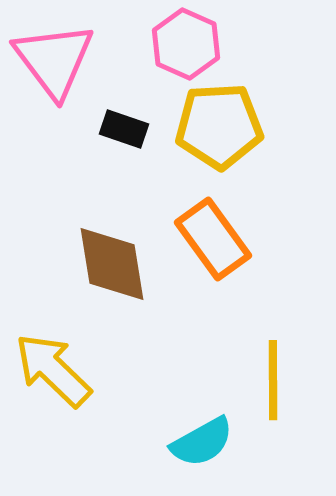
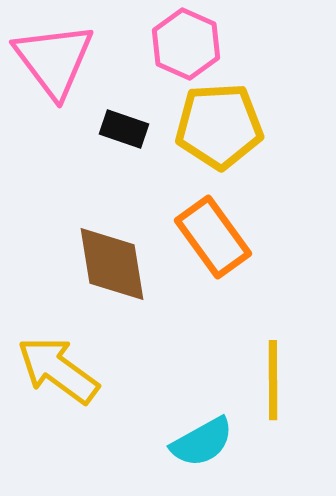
orange rectangle: moved 2 px up
yellow arrow: moved 5 px right; rotated 8 degrees counterclockwise
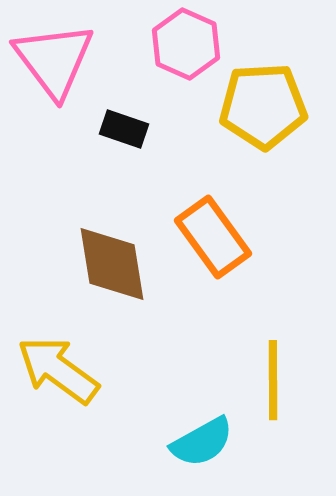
yellow pentagon: moved 44 px right, 20 px up
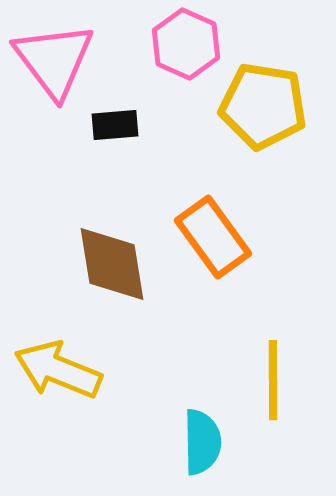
yellow pentagon: rotated 12 degrees clockwise
black rectangle: moved 9 px left, 4 px up; rotated 24 degrees counterclockwise
yellow arrow: rotated 14 degrees counterclockwise
cyan semicircle: rotated 62 degrees counterclockwise
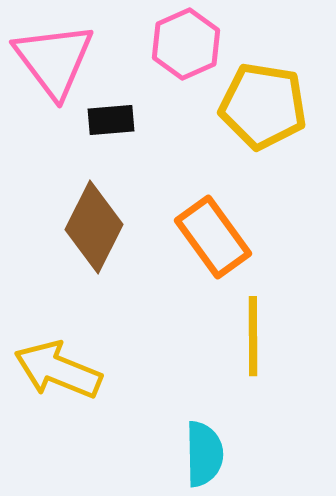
pink hexagon: rotated 12 degrees clockwise
black rectangle: moved 4 px left, 5 px up
brown diamond: moved 18 px left, 37 px up; rotated 36 degrees clockwise
yellow line: moved 20 px left, 44 px up
cyan semicircle: moved 2 px right, 12 px down
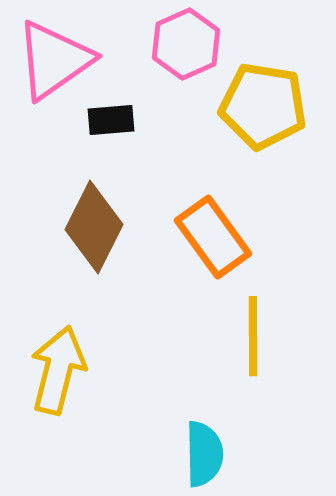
pink triangle: rotated 32 degrees clockwise
yellow arrow: rotated 82 degrees clockwise
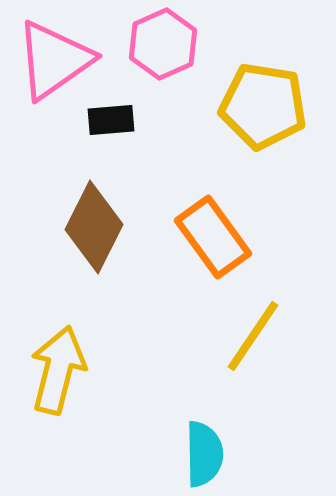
pink hexagon: moved 23 px left
yellow line: rotated 34 degrees clockwise
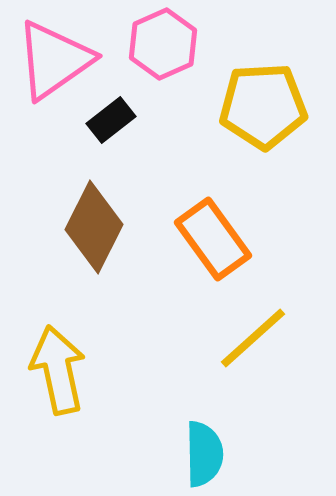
yellow pentagon: rotated 12 degrees counterclockwise
black rectangle: rotated 33 degrees counterclockwise
orange rectangle: moved 2 px down
yellow line: moved 2 px down; rotated 14 degrees clockwise
yellow arrow: rotated 26 degrees counterclockwise
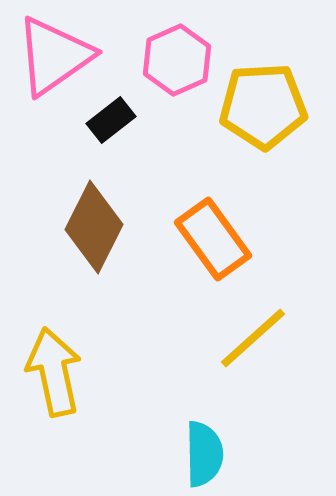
pink hexagon: moved 14 px right, 16 px down
pink triangle: moved 4 px up
yellow arrow: moved 4 px left, 2 px down
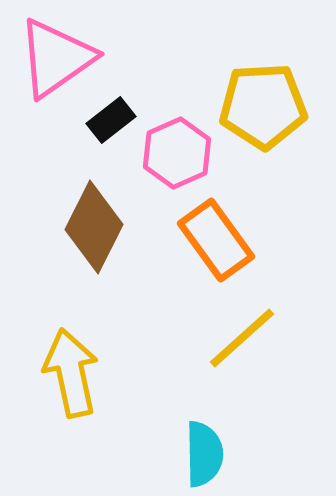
pink triangle: moved 2 px right, 2 px down
pink hexagon: moved 93 px down
orange rectangle: moved 3 px right, 1 px down
yellow line: moved 11 px left
yellow arrow: moved 17 px right, 1 px down
